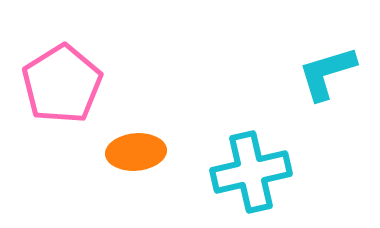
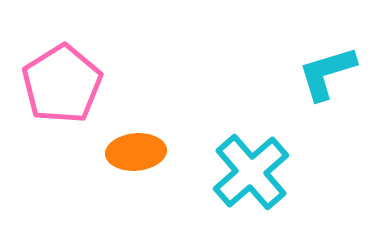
cyan cross: rotated 28 degrees counterclockwise
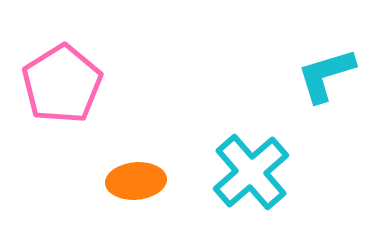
cyan L-shape: moved 1 px left, 2 px down
orange ellipse: moved 29 px down
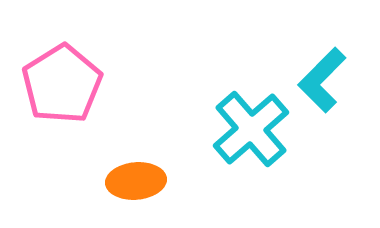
cyan L-shape: moved 4 px left, 5 px down; rotated 28 degrees counterclockwise
cyan cross: moved 43 px up
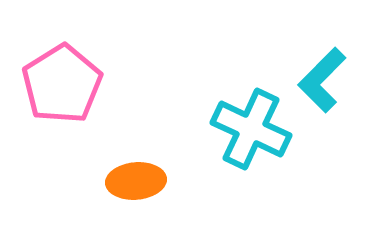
cyan cross: rotated 24 degrees counterclockwise
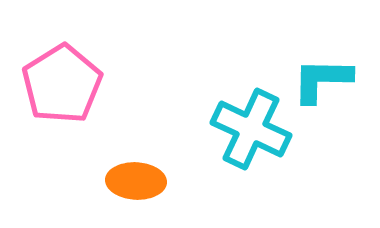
cyan L-shape: rotated 46 degrees clockwise
orange ellipse: rotated 8 degrees clockwise
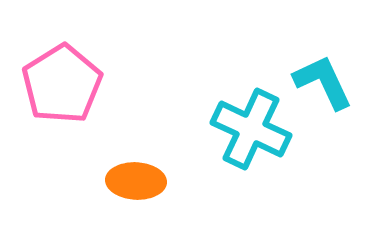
cyan L-shape: moved 1 px right, 2 px down; rotated 64 degrees clockwise
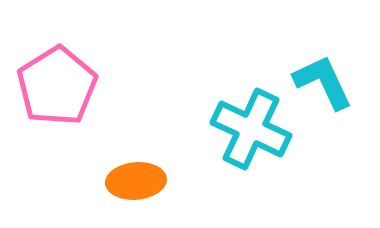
pink pentagon: moved 5 px left, 2 px down
orange ellipse: rotated 8 degrees counterclockwise
